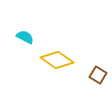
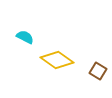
brown square: moved 4 px up
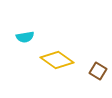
cyan semicircle: rotated 144 degrees clockwise
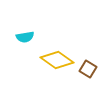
brown square: moved 10 px left, 2 px up
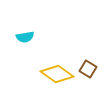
yellow diamond: moved 14 px down
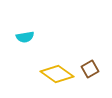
brown square: moved 2 px right; rotated 30 degrees clockwise
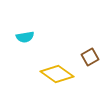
brown square: moved 12 px up
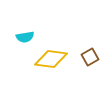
yellow diamond: moved 6 px left, 15 px up; rotated 28 degrees counterclockwise
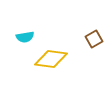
brown square: moved 4 px right, 18 px up
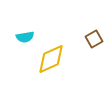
yellow diamond: rotated 32 degrees counterclockwise
